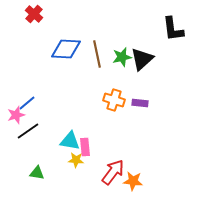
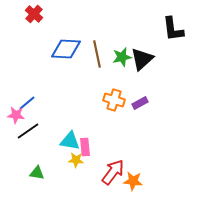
purple rectangle: rotated 35 degrees counterclockwise
pink star: rotated 24 degrees clockwise
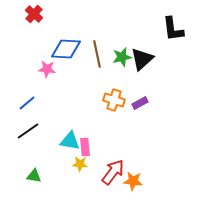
pink star: moved 31 px right, 46 px up
yellow star: moved 4 px right, 4 px down
green triangle: moved 3 px left, 3 px down
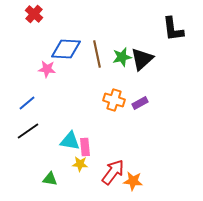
green triangle: moved 16 px right, 3 px down
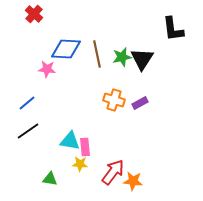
black triangle: rotated 15 degrees counterclockwise
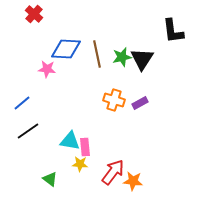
black L-shape: moved 2 px down
blue line: moved 5 px left
green triangle: rotated 28 degrees clockwise
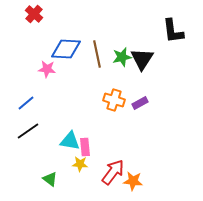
blue line: moved 4 px right
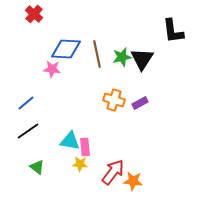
pink star: moved 5 px right
green triangle: moved 13 px left, 12 px up
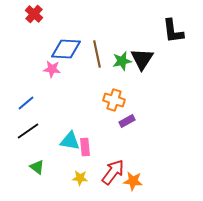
green star: moved 4 px down
purple rectangle: moved 13 px left, 18 px down
yellow star: moved 14 px down
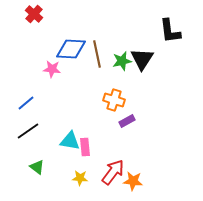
black L-shape: moved 3 px left
blue diamond: moved 5 px right
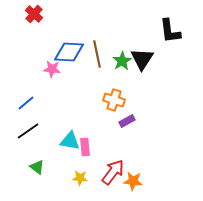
blue diamond: moved 2 px left, 3 px down
green star: rotated 18 degrees counterclockwise
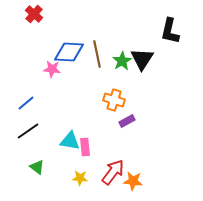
black L-shape: rotated 20 degrees clockwise
